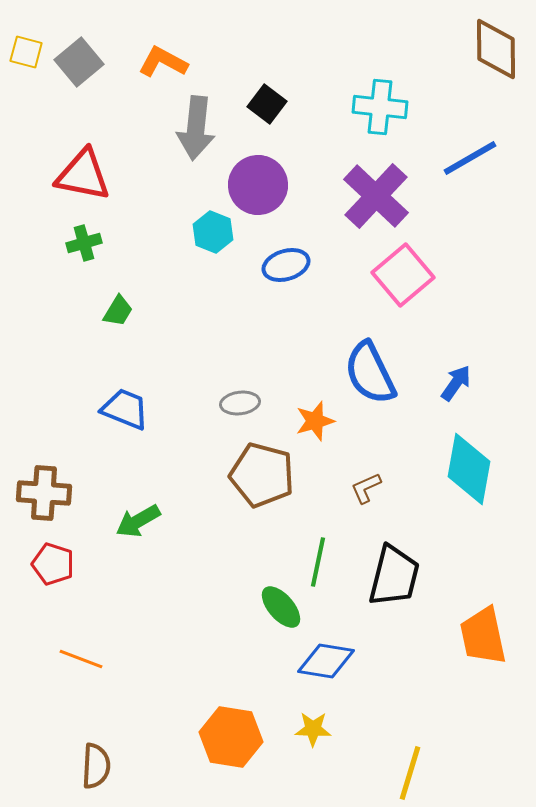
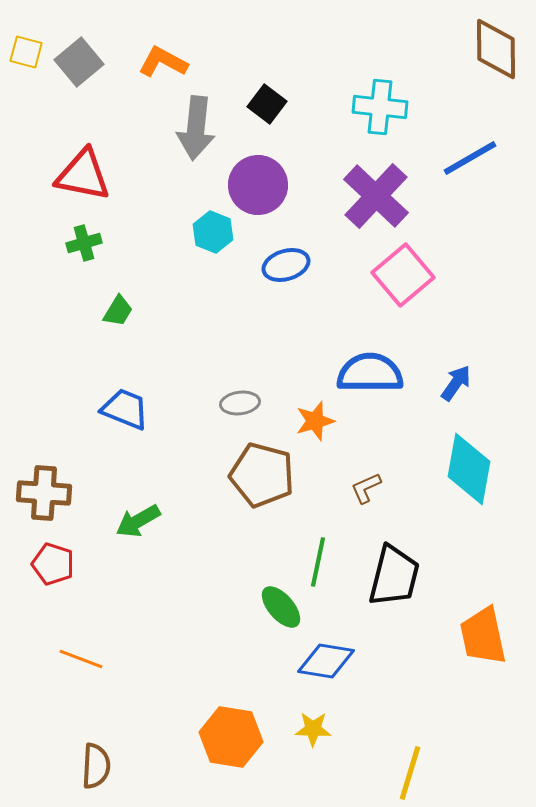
blue semicircle: rotated 116 degrees clockwise
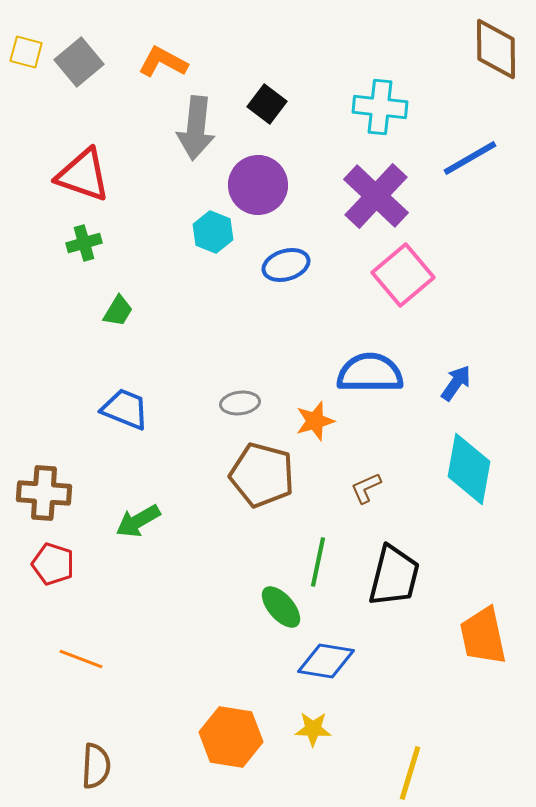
red triangle: rotated 8 degrees clockwise
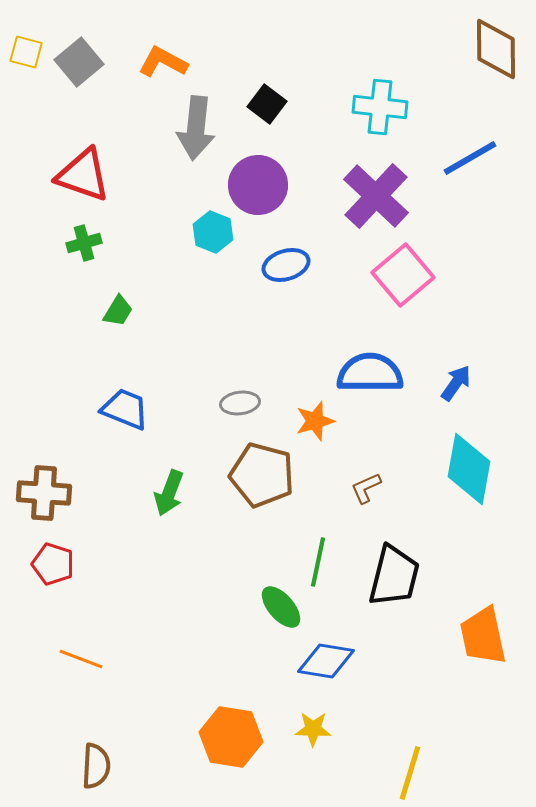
green arrow: moved 31 px right, 28 px up; rotated 39 degrees counterclockwise
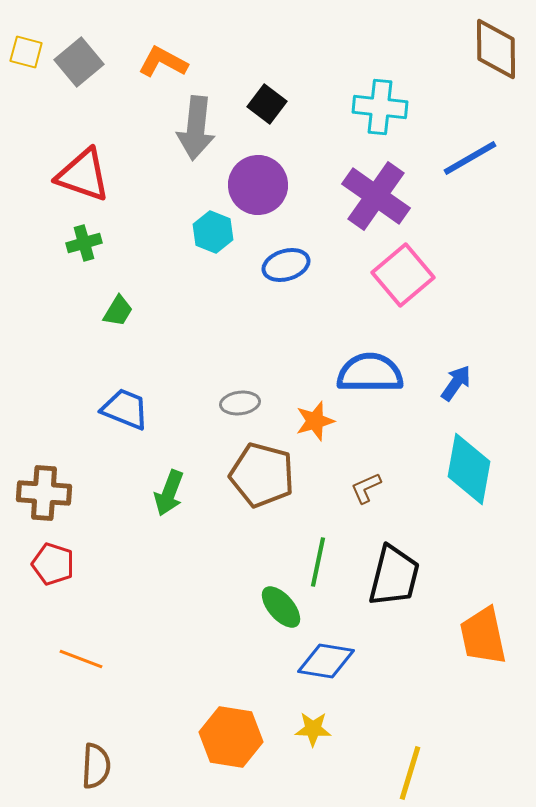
purple cross: rotated 8 degrees counterclockwise
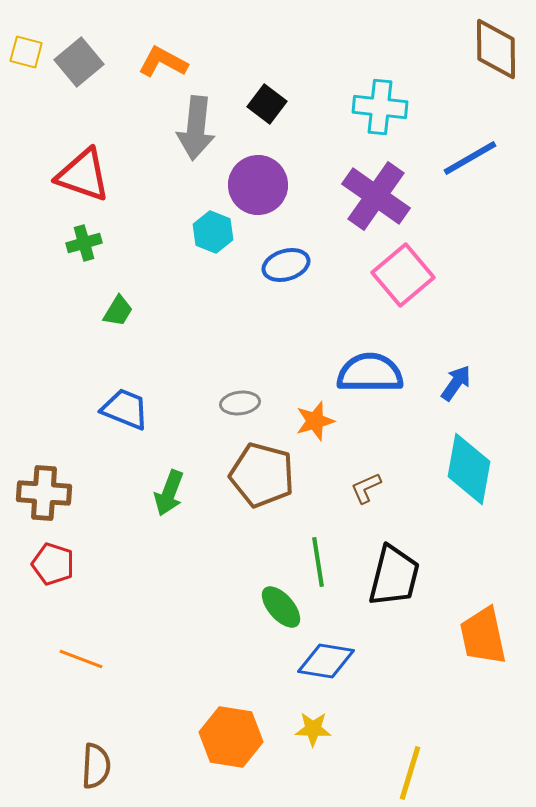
green line: rotated 21 degrees counterclockwise
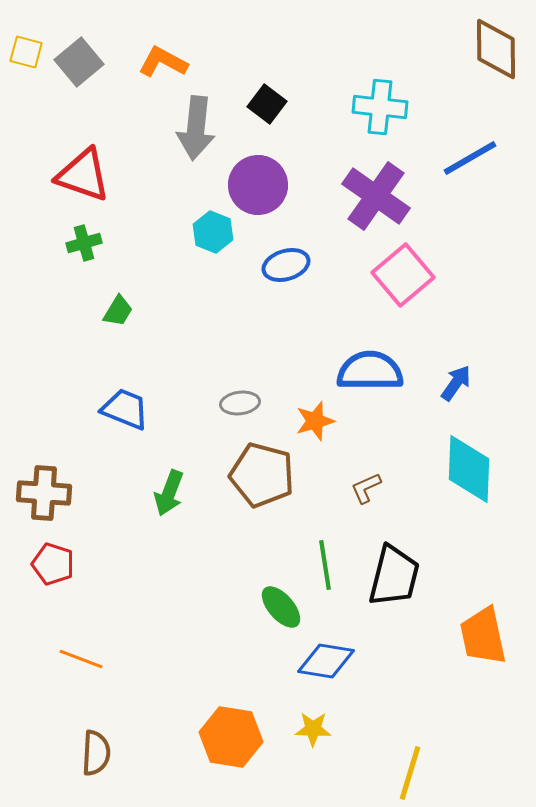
blue semicircle: moved 2 px up
cyan diamond: rotated 8 degrees counterclockwise
green line: moved 7 px right, 3 px down
brown semicircle: moved 13 px up
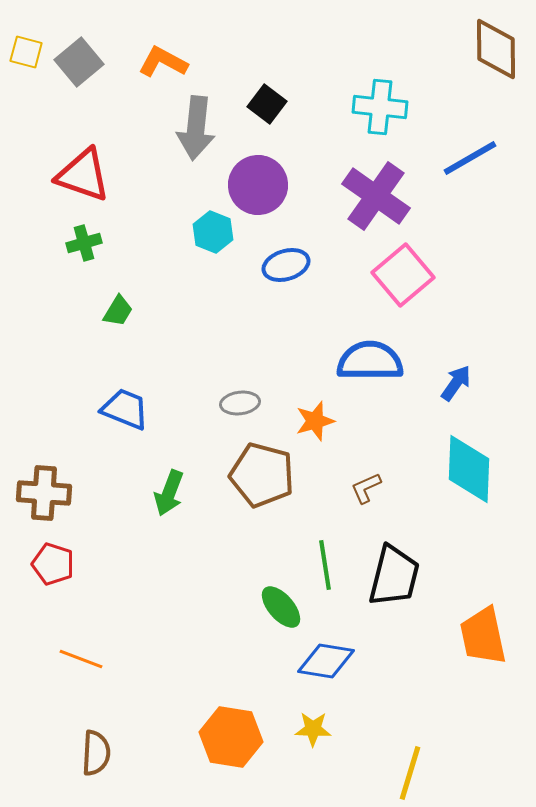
blue semicircle: moved 10 px up
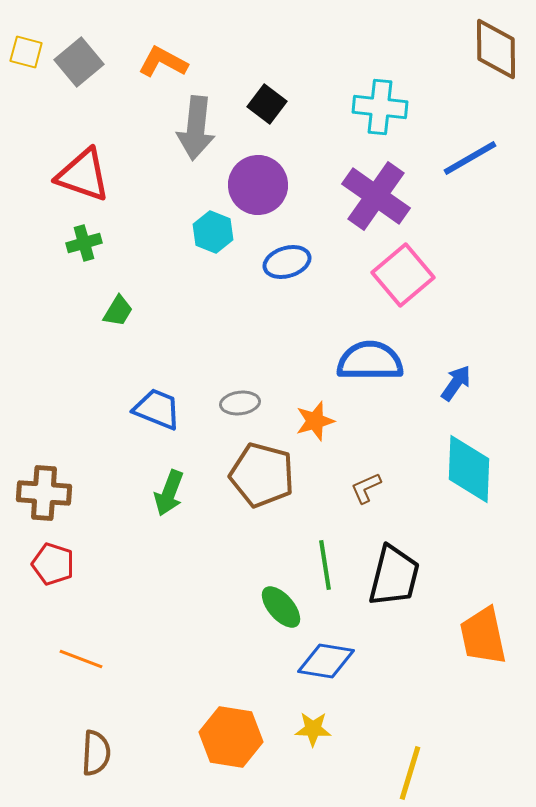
blue ellipse: moved 1 px right, 3 px up
blue trapezoid: moved 32 px right
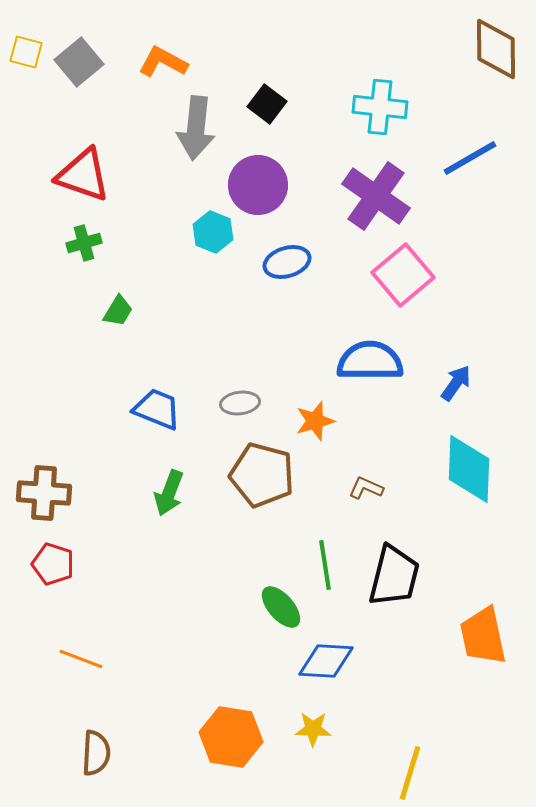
brown L-shape: rotated 48 degrees clockwise
blue diamond: rotated 6 degrees counterclockwise
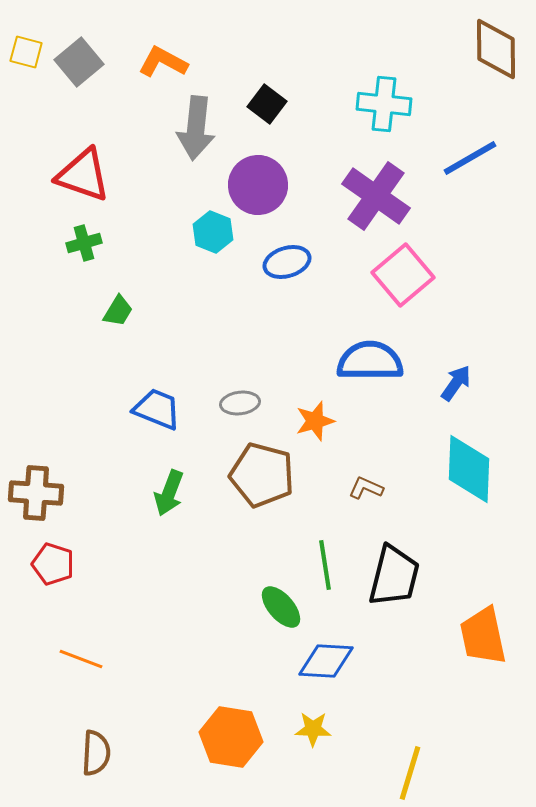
cyan cross: moved 4 px right, 3 px up
brown cross: moved 8 px left
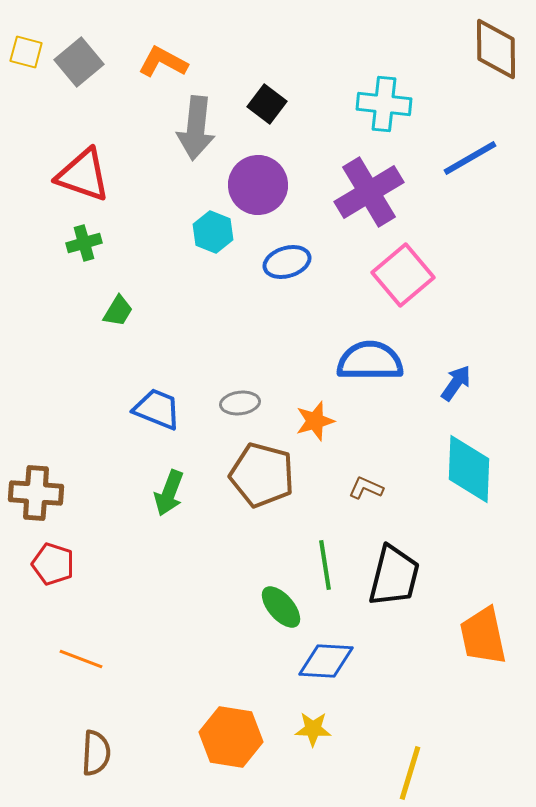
purple cross: moved 7 px left, 4 px up; rotated 24 degrees clockwise
